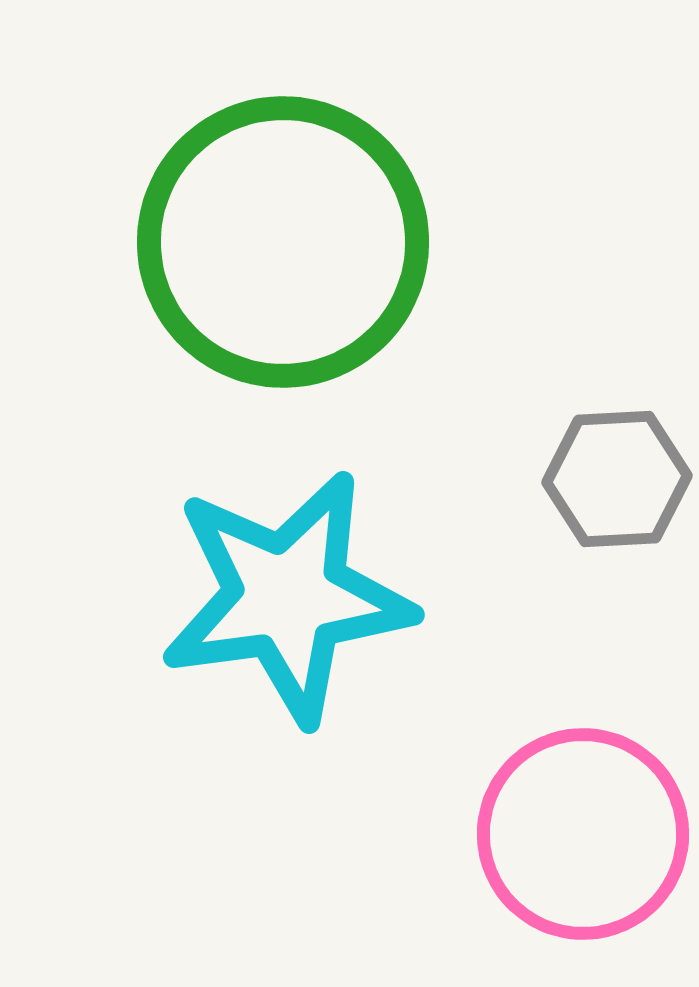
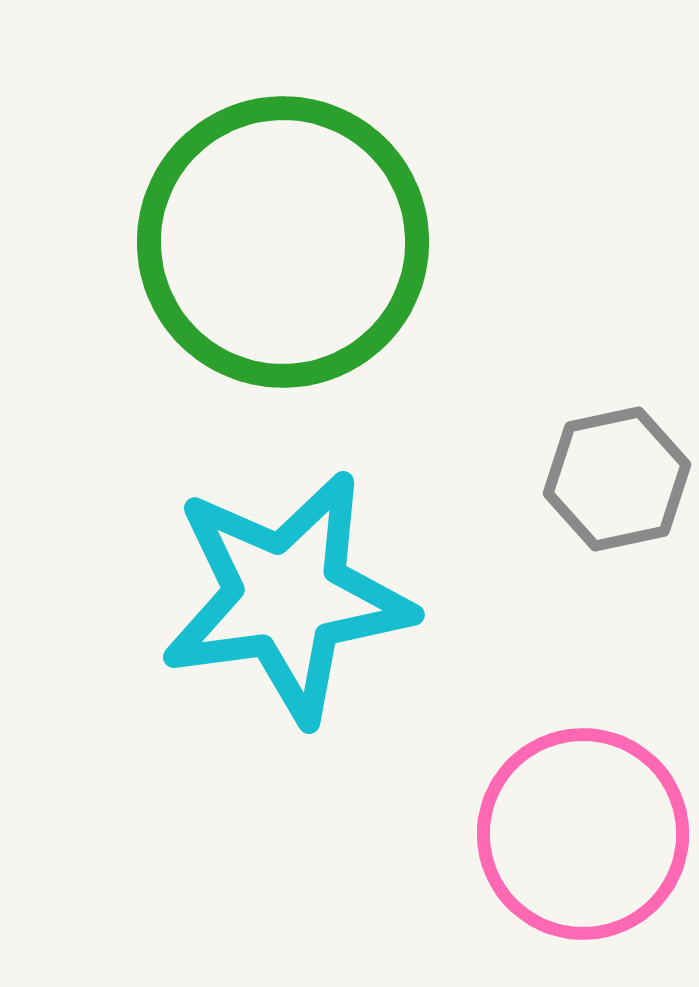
gray hexagon: rotated 9 degrees counterclockwise
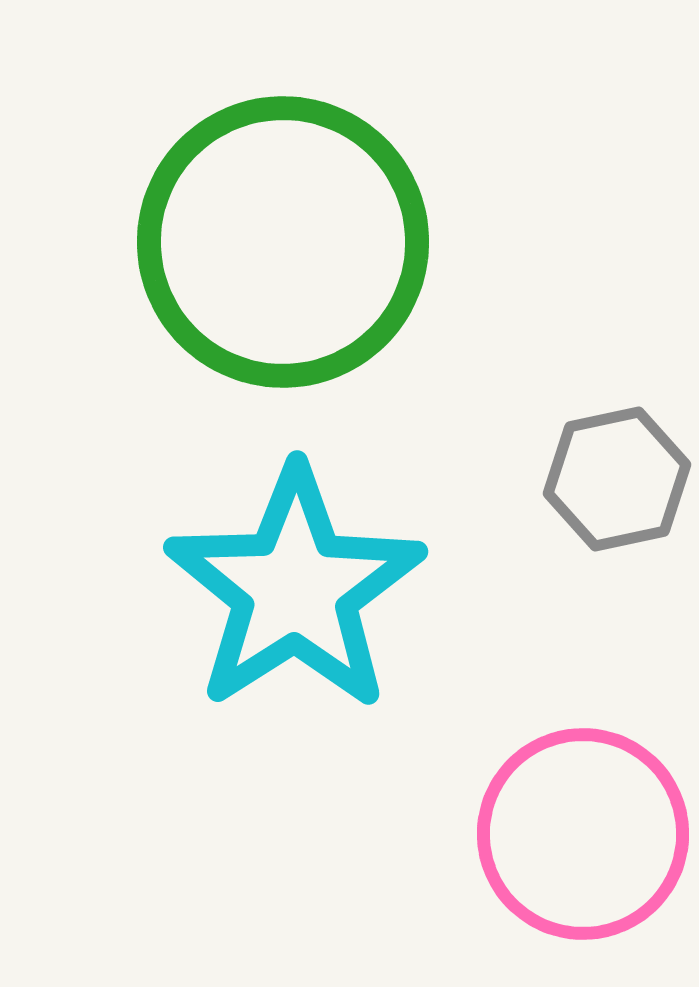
cyan star: moved 8 px right, 8 px up; rotated 25 degrees counterclockwise
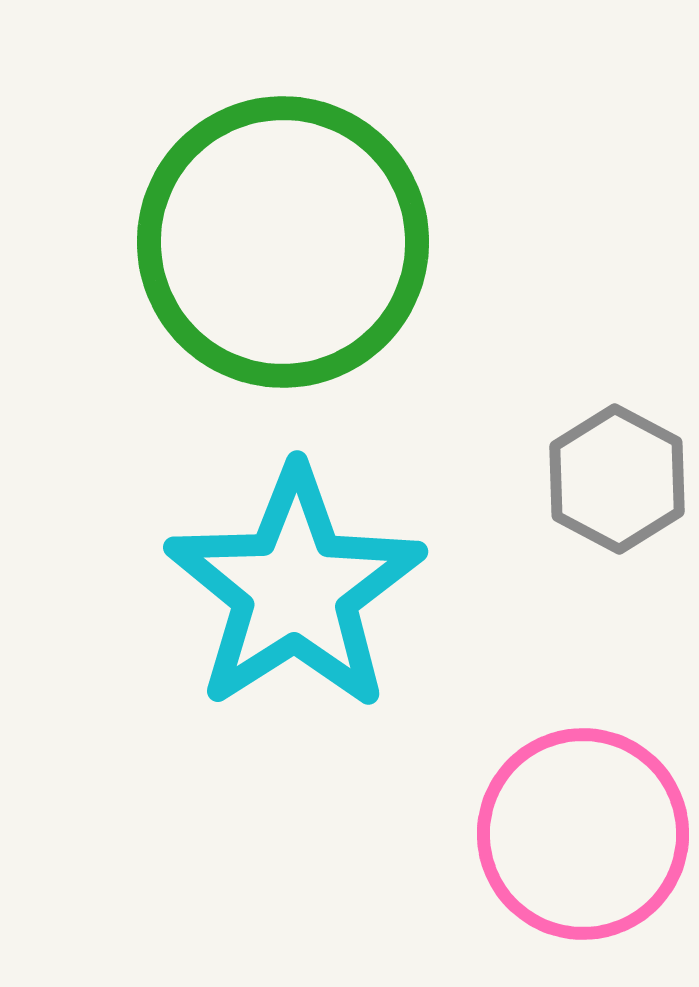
gray hexagon: rotated 20 degrees counterclockwise
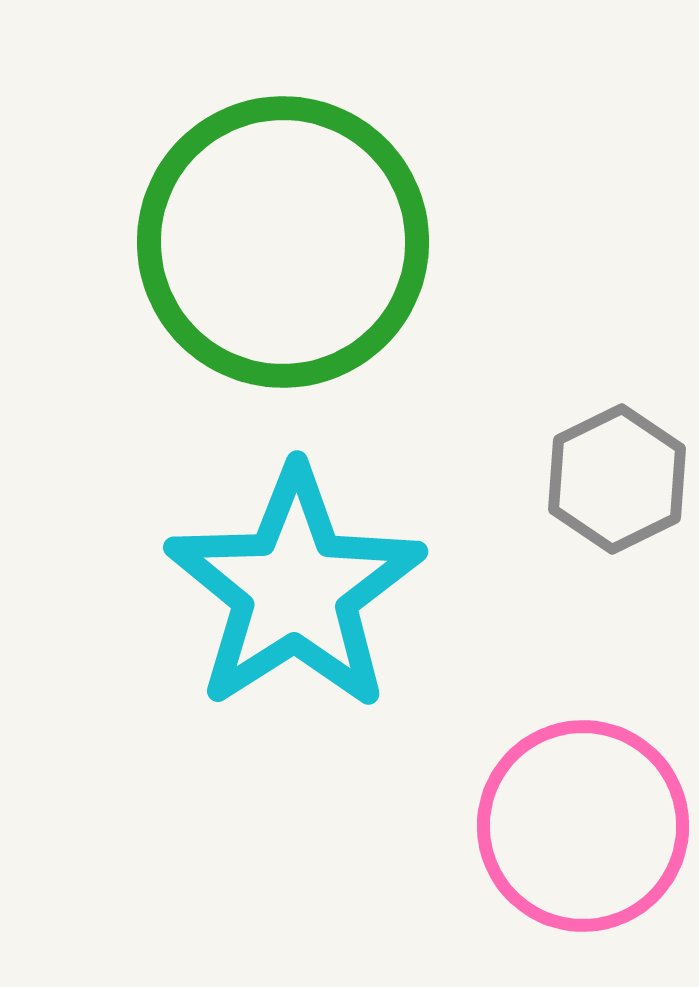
gray hexagon: rotated 6 degrees clockwise
pink circle: moved 8 px up
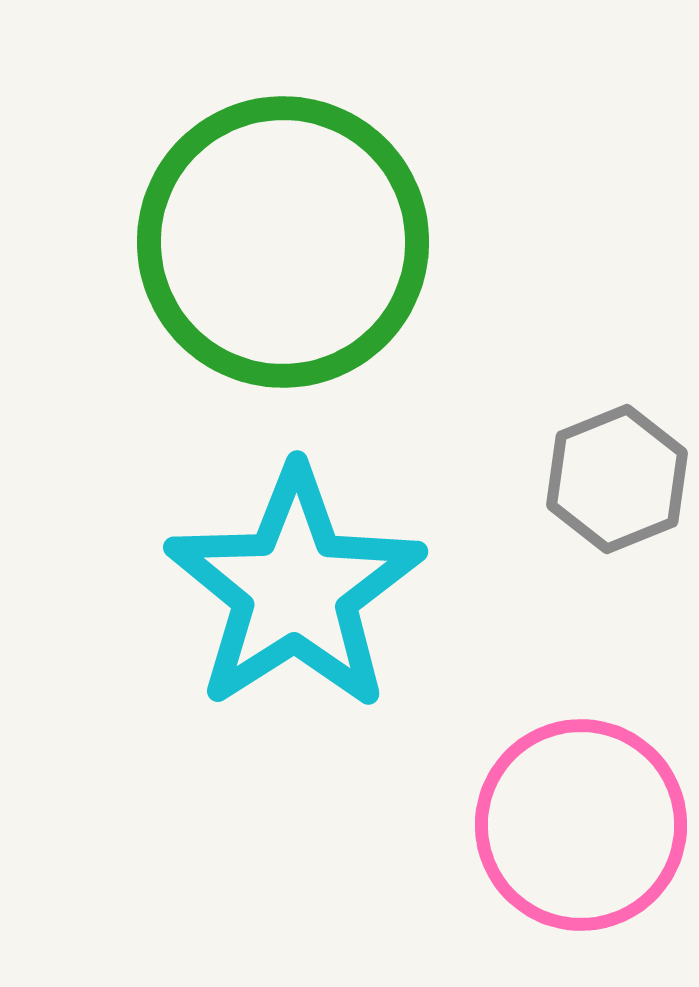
gray hexagon: rotated 4 degrees clockwise
pink circle: moved 2 px left, 1 px up
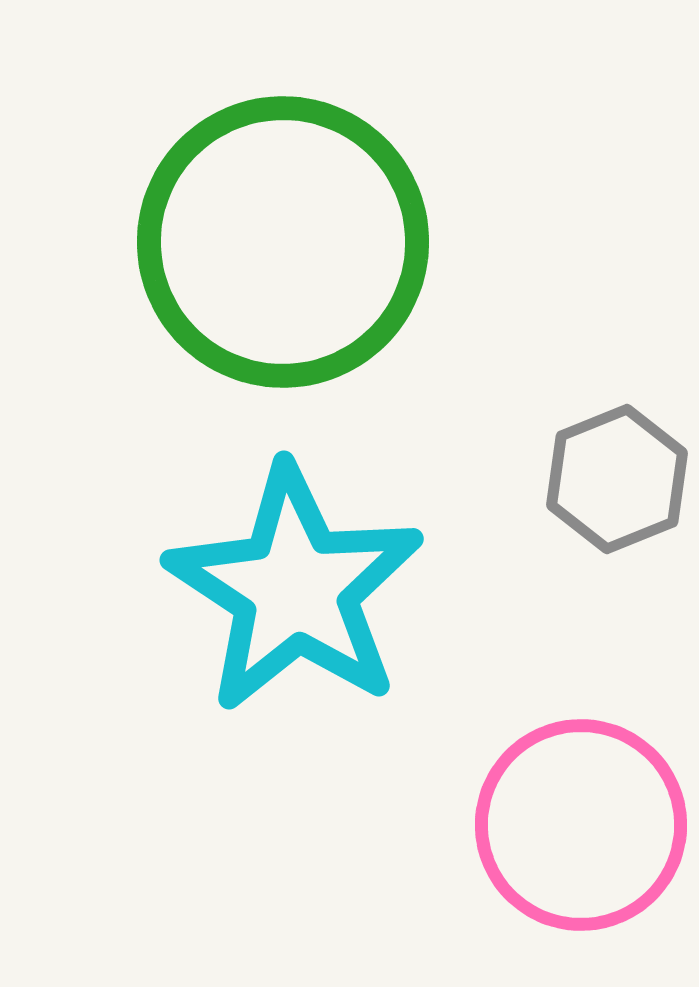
cyan star: rotated 6 degrees counterclockwise
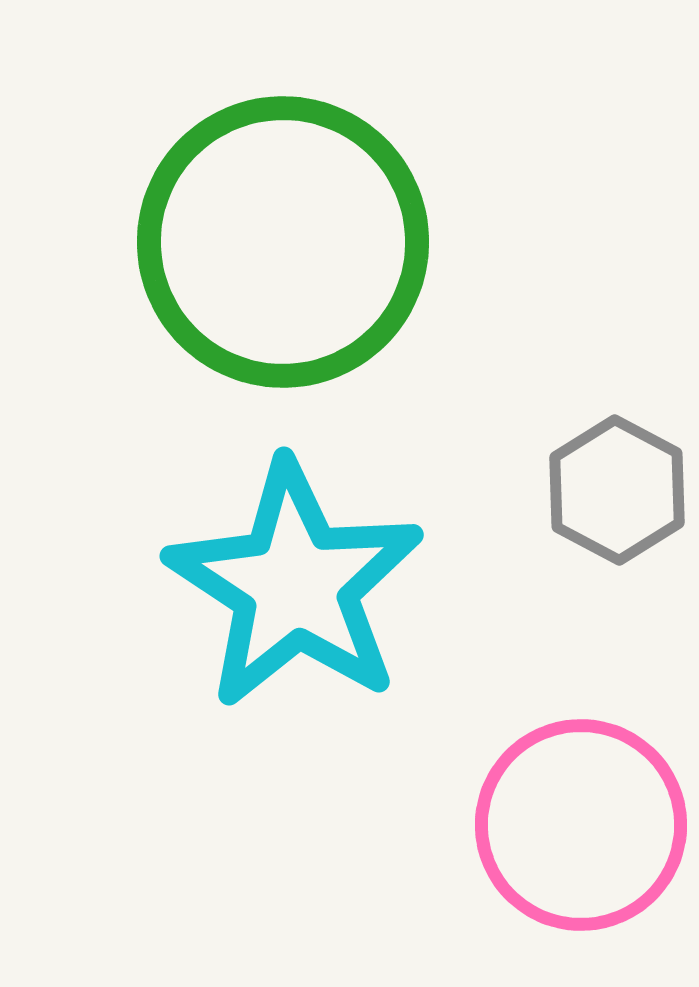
gray hexagon: moved 11 px down; rotated 10 degrees counterclockwise
cyan star: moved 4 px up
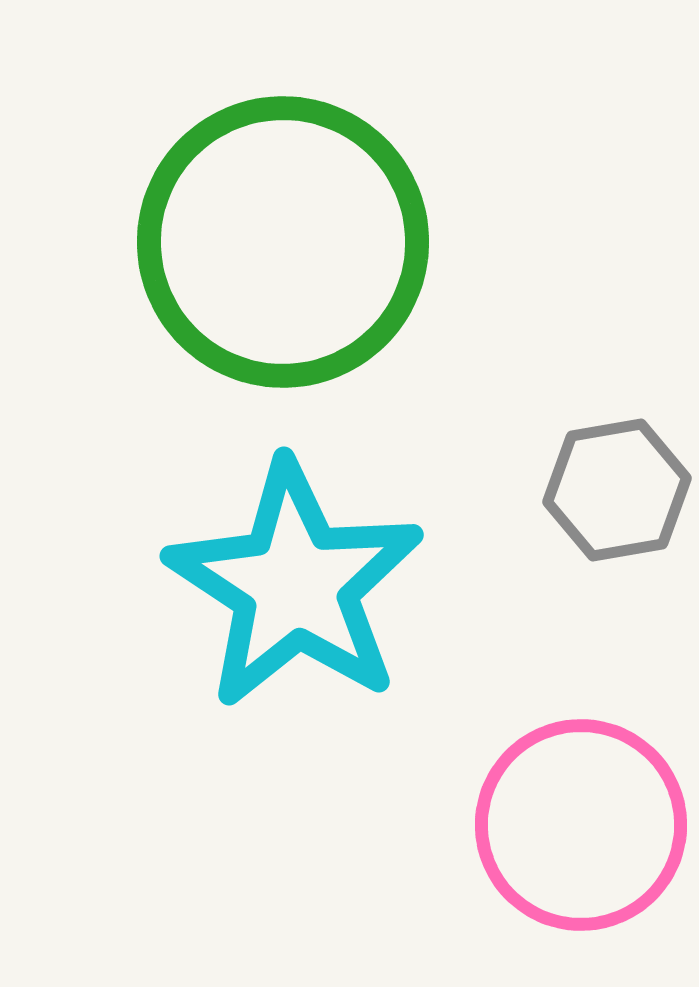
gray hexagon: rotated 22 degrees clockwise
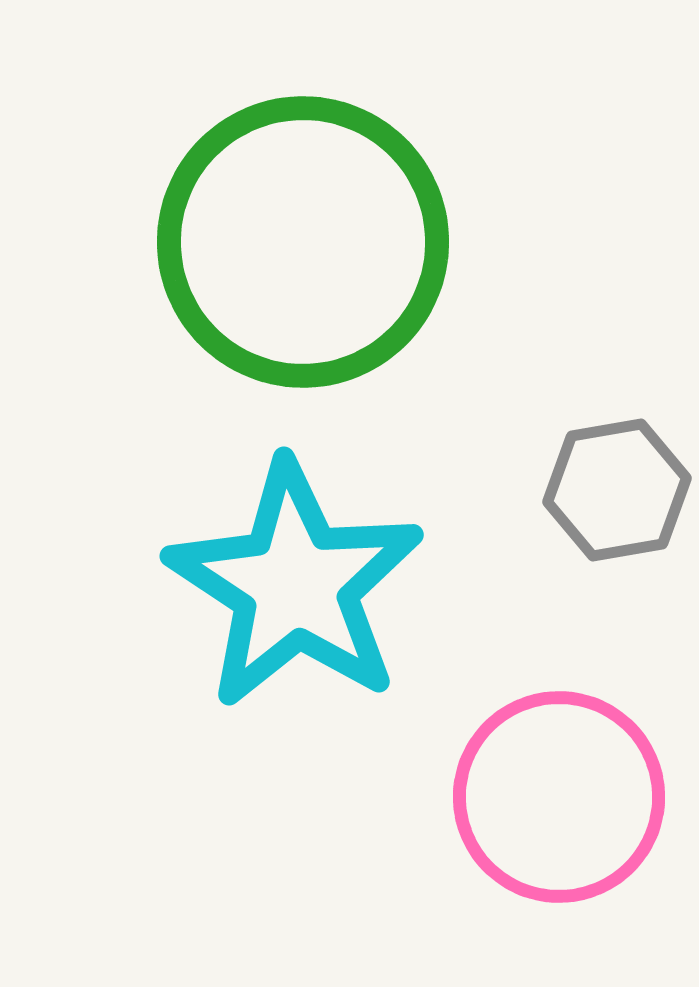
green circle: moved 20 px right
pink circle: moved 22 px left, 28 px up
